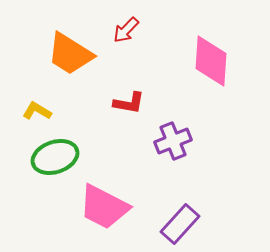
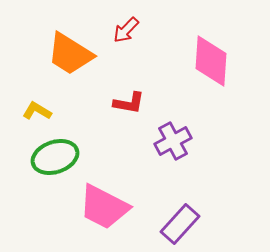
purple cross: rotated 6 degrees counterclockwise
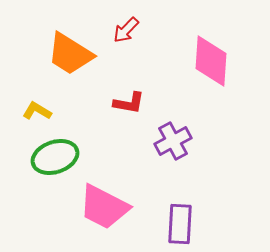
purple rectangle: rotated 39 degrees counterclockwise
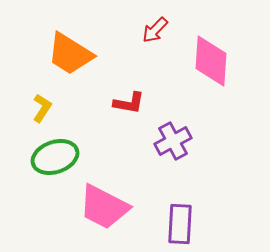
red arrow: moved 29 px right
yellow L-shape: moved 5 px right, 3 px up; rotated 92 degrees clockwise
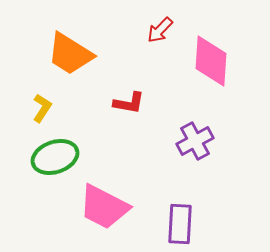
red arrow: moved 5 px right
purple cross: moved 22 px right
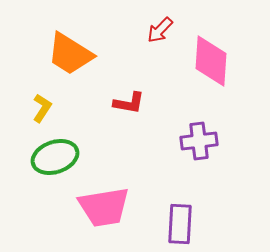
purple cross: moved 4 px right; rotated 21 degrees clockwise
pink trapezoid: rotated 36 degrees counterclockwise
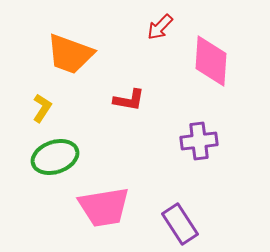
red arrow: moved 3 px up
orange trapezoid: rotated 12 degrees counterclockwise
red L-shape: moved 3 px up
purple rectangle: rotated 36 degrees counterclockwise
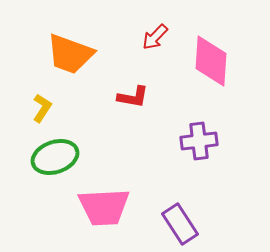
red arrow: moved 5 px left, 10 px down
red L-shape: moved 4 px right, 3 px up
pink trapezoid: rotated 6 degrees clockwise
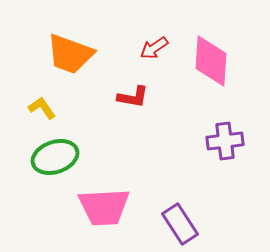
red arrow: moved 1 px left, 11 px down; rotated 12 degrees clockwise
yellow L-shape: rotated 68 degrees counterclockwise
purple cross: moved 26 px right
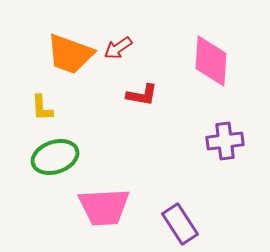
red arrow: moved 36 px left
red L-shape: moved 9 px right, 2 px up
yellow L-shape: rotated 148 degrees counterclockwise
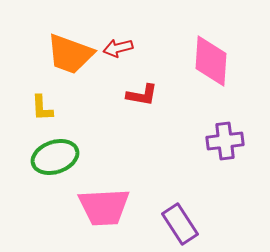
red arrow: rotated 20 degrees clockwise
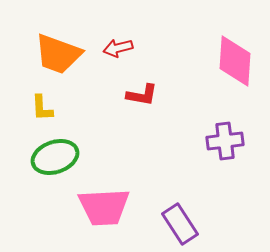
orange trapezoid: moved 12 px left
pink diamond: moved 24 px right
